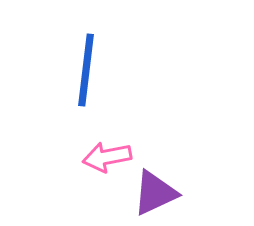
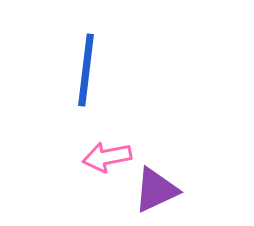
purple triangle: moved 1 px right, 3 px up
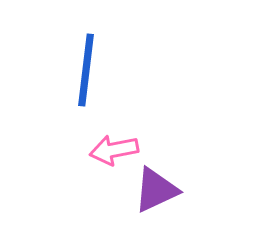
pink arrow: moved 7 px right, 7 px up
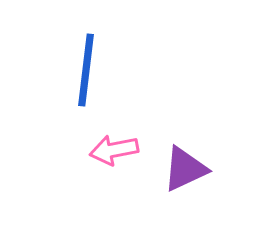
purple triangle: moved 29 px right, 21 px up
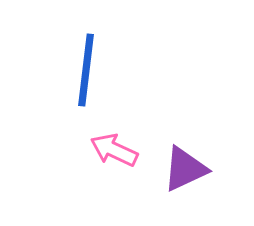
pink arrow: rotated 36 degrees clockwise
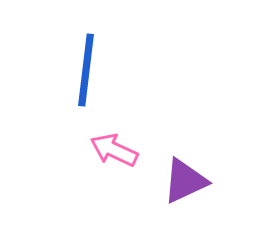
purple triangle: moved 12 px down
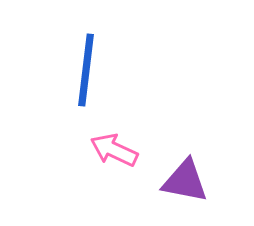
purple triangle: rotated 36 degrees clockwise
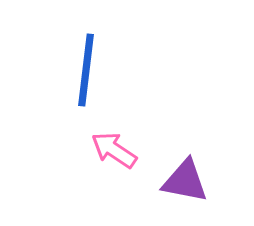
pink arrow: rotated 9 degrees clockwise
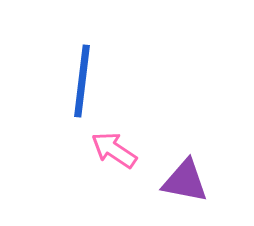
blue line: moved 4 px left, 11 px down
